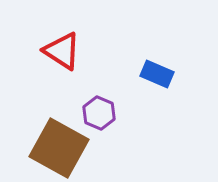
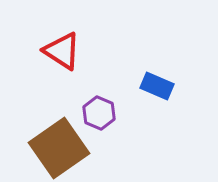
blue rectangle: moved 12 px down
brown square: rotated 26 degrees clockwise
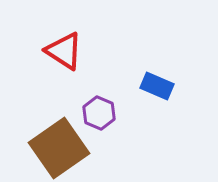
red triangle: moved 2 px right
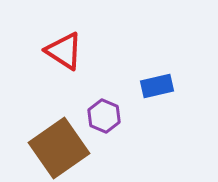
blue rectangle: rotated 36 degrees counterclockwise
purple hexagon: moved 5 px right, 3 px down
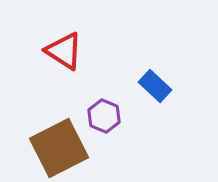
blue rectangle: moved 2 px left; rotated 56 degrees clockwise
brown square: rotated 8 degrees clockwise
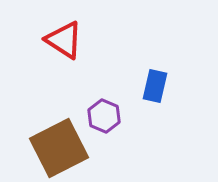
red triangle: moved 11 px up
blue rectangle: rotated 60 degrees clockwise
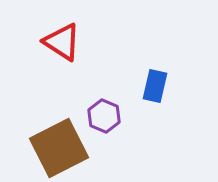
red triangle: moved 2 px left, 2 px down
